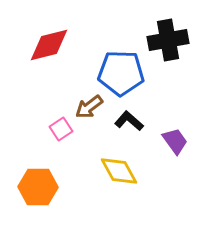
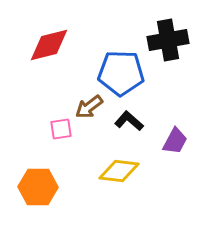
pink square: rotated 25 degrees clockwise
purple trapezoid: rotated 64 degrees clockwise
yellow diamond: rotated 54 degrees counterclockwise
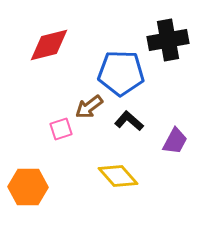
pink square: rotated 10 degrees counterclockwise
yellow diamond: moved 1 px left, 5 px down; rotated 42 degrees clockwise
orange hexagon: moved 10 px left
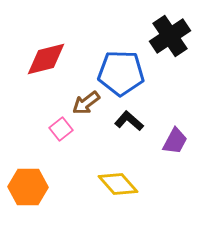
black cross: moved 2 px right, 4 px up; rotated 24 degrees counterclockwise
red diamond: moved 3 px left, 14 px down
brown arrow: moved 3 px left, 4 px up
pink square: rotated 20 degrees counterclockwise
yellow diamond: moved 8 px down
